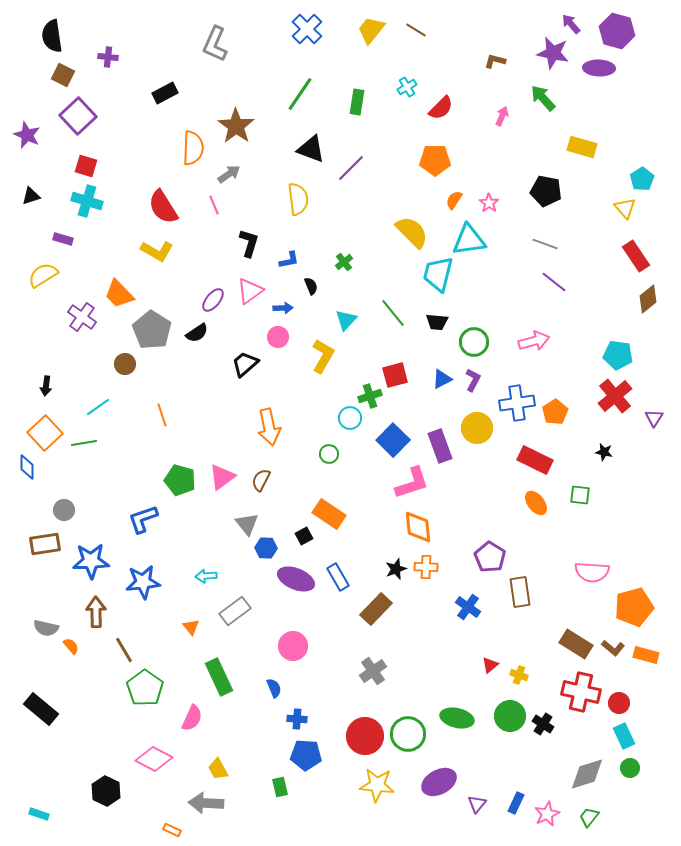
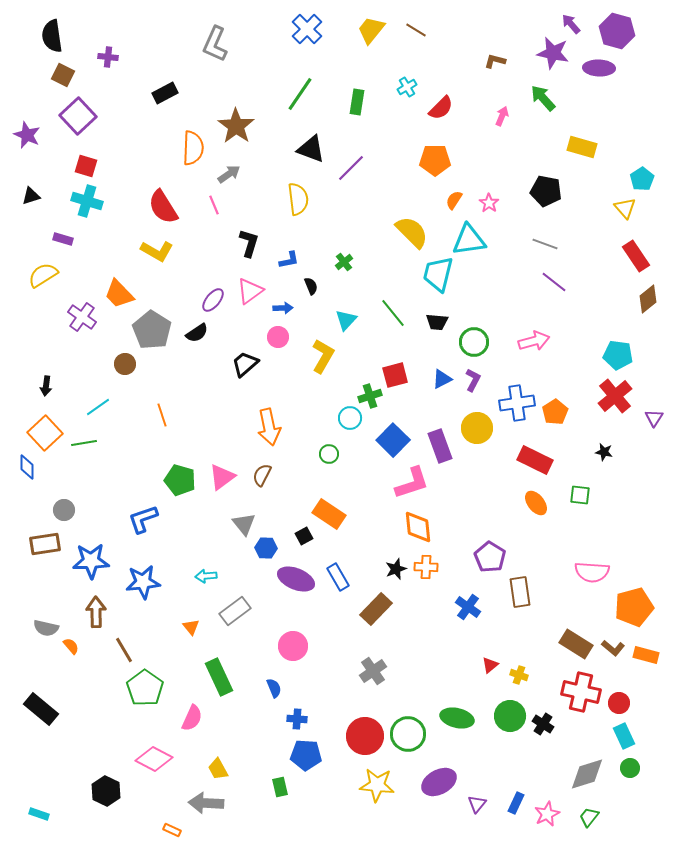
brown semicircle at (261, 480): moved 1 px right, 5 px up
gray triangle at (247, 524): moved 3 px left
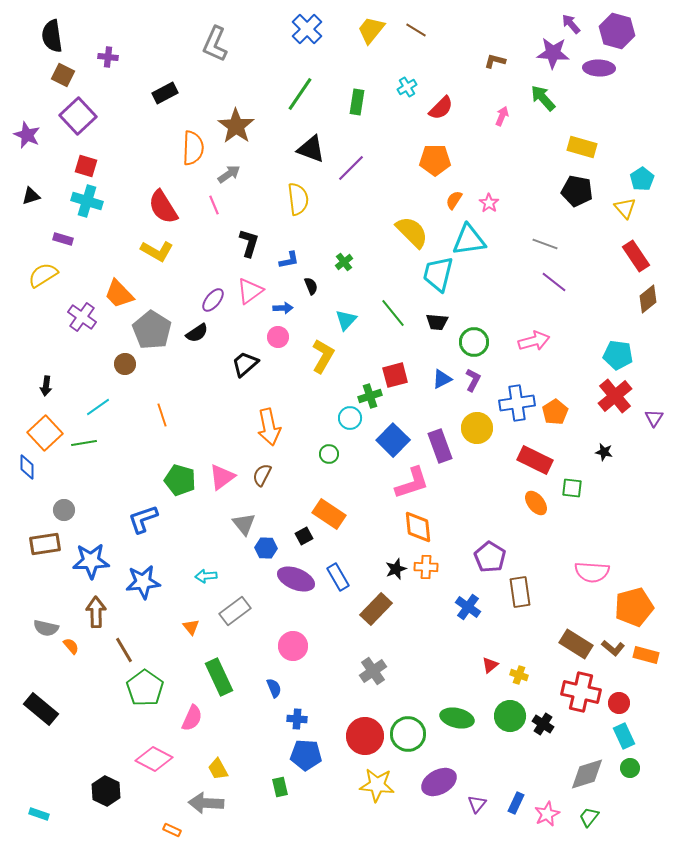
purple star at (553, 53): rotated 8 degrees counterclockwise
black pentagon at (546, 191): moved 31 px right
green square at (580, 495): moved 8 px left, 7 px up
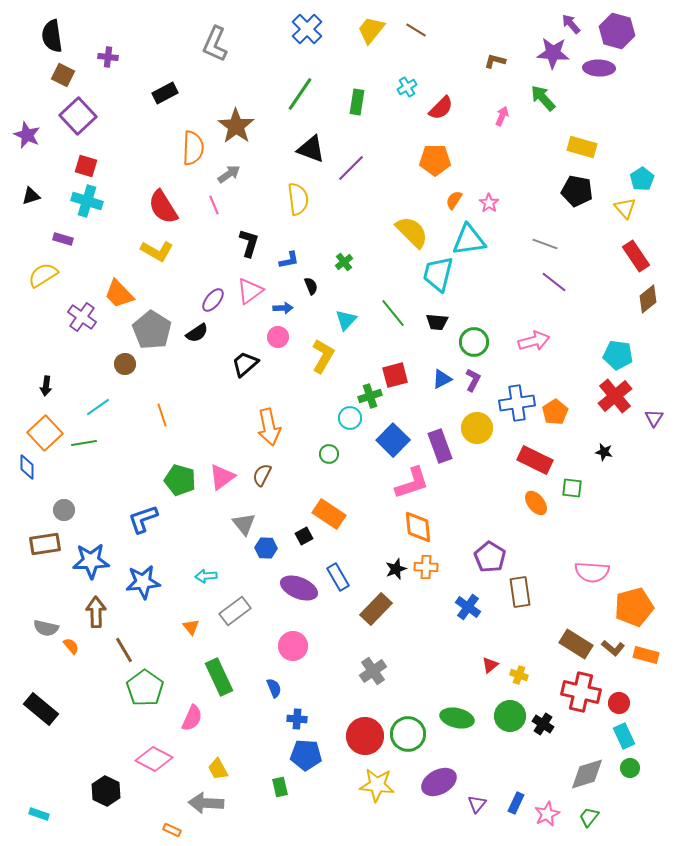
purple ellipse at (296, 579): moved 3 px right, 9 px down
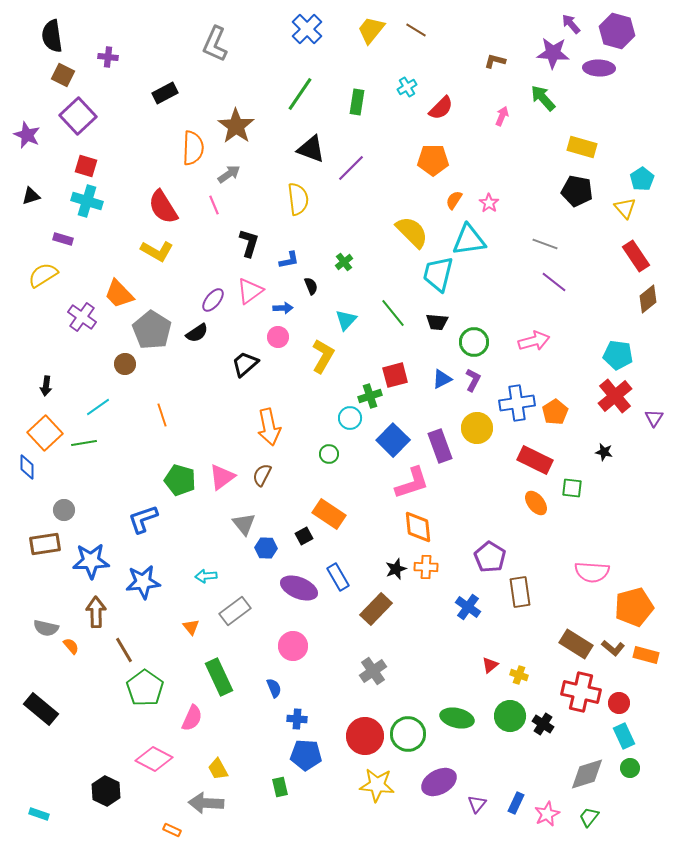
orange pentagon at (435, 160): moved 2 px left
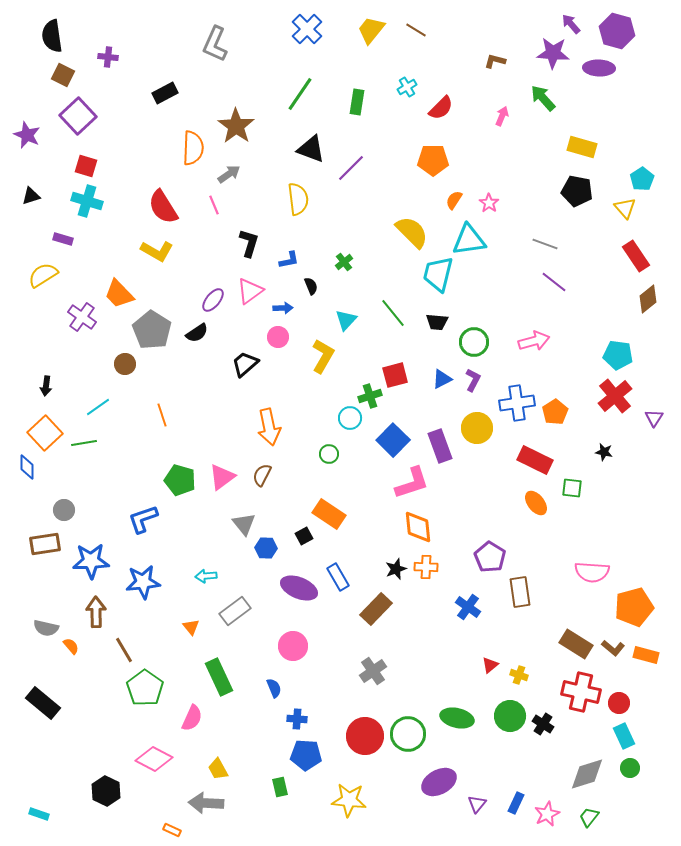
black rectangle at (41, 709): moved 2 px right, 6 px up
yellow star at (377, 785): moved 28 px left, 15 px down
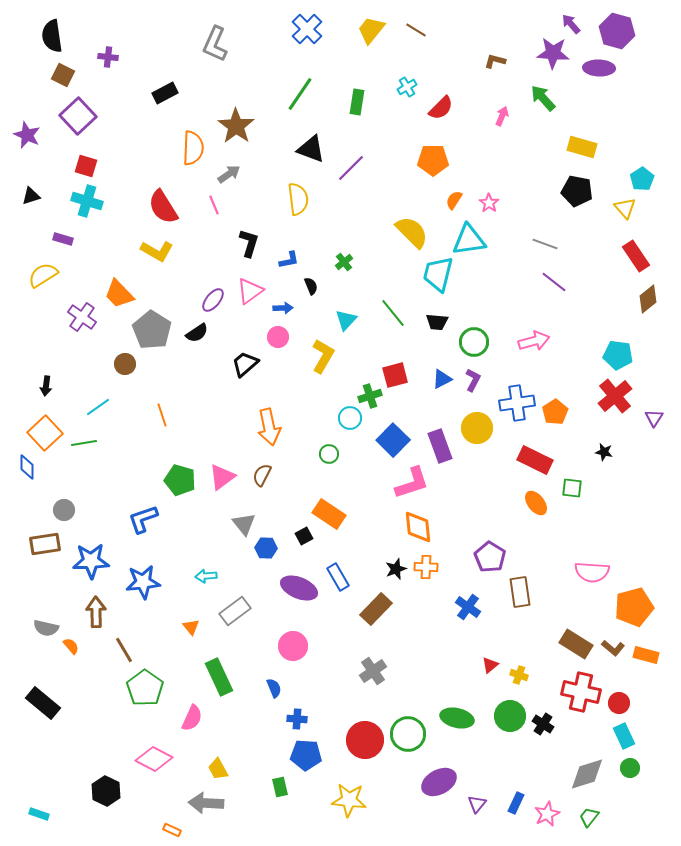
red circle at (365, 736): moved 4 px down
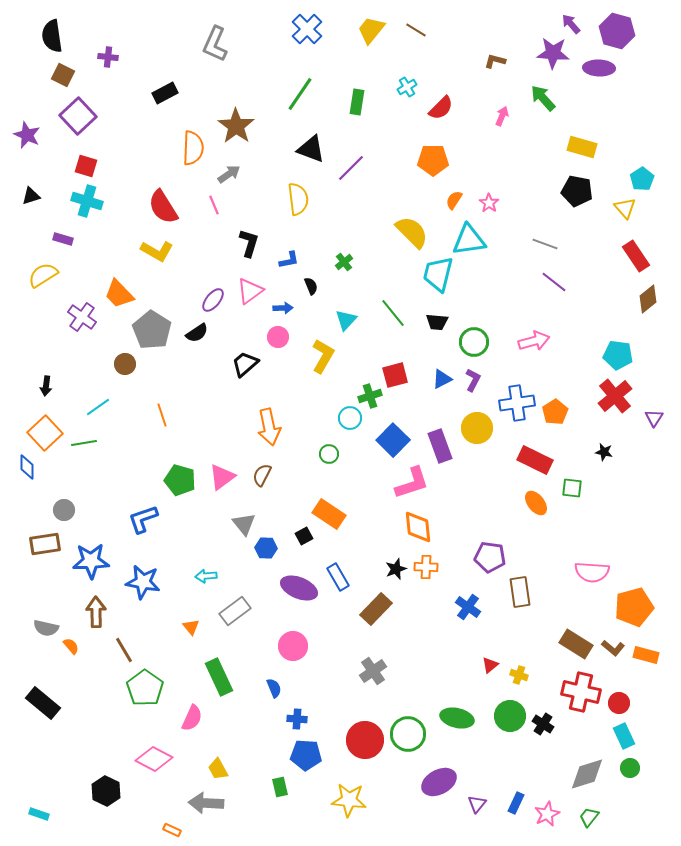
purple pentagon at (490, 557): rotated 24 degrees counterclockwise
blue star at (143, 582): rotated 16 degrees clockwise
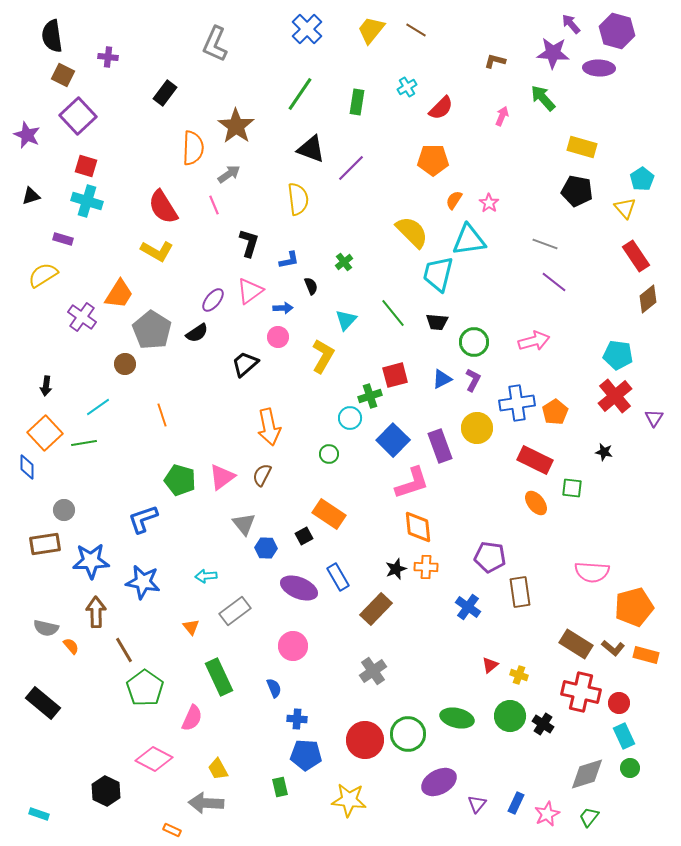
black rectangle at (165, 93): rotated 25 degrees counterclockwise
orange trapezoid at (119, 294): rotated 104 degrees counterclockwise
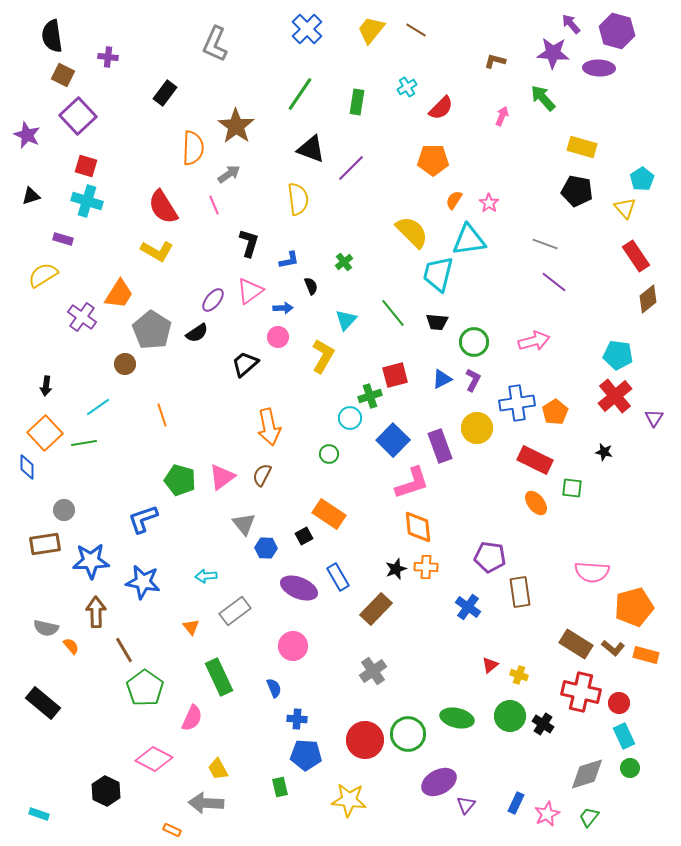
purple triangle at (477, 804): moved 11 px left, 1 px down
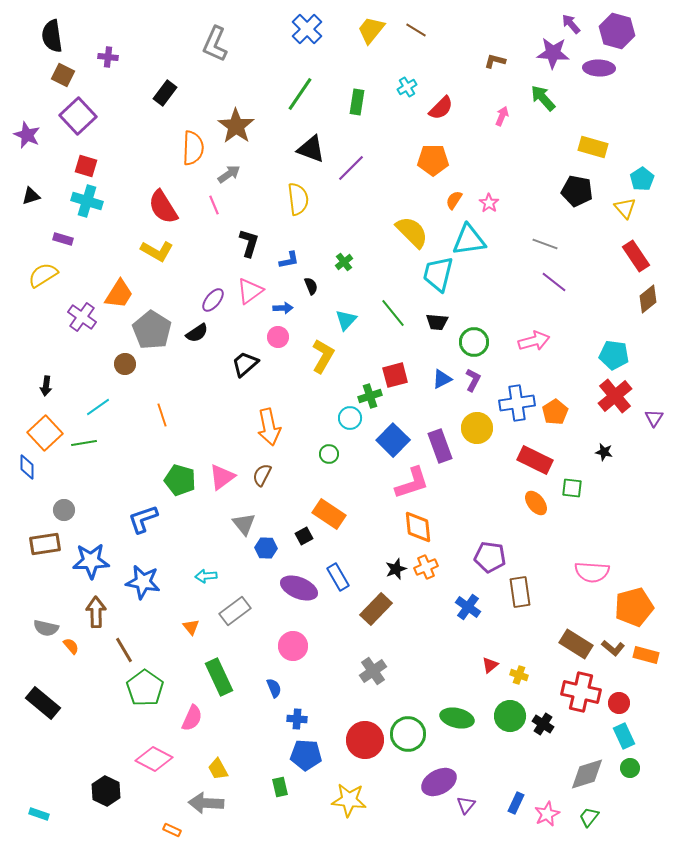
yellow rectangle at (582, 147): moved 11 px right
cyan pentagon at (618, 355): moved 4 px left
orange cross at (426, 567): rotated 25 degrees counterclockwise
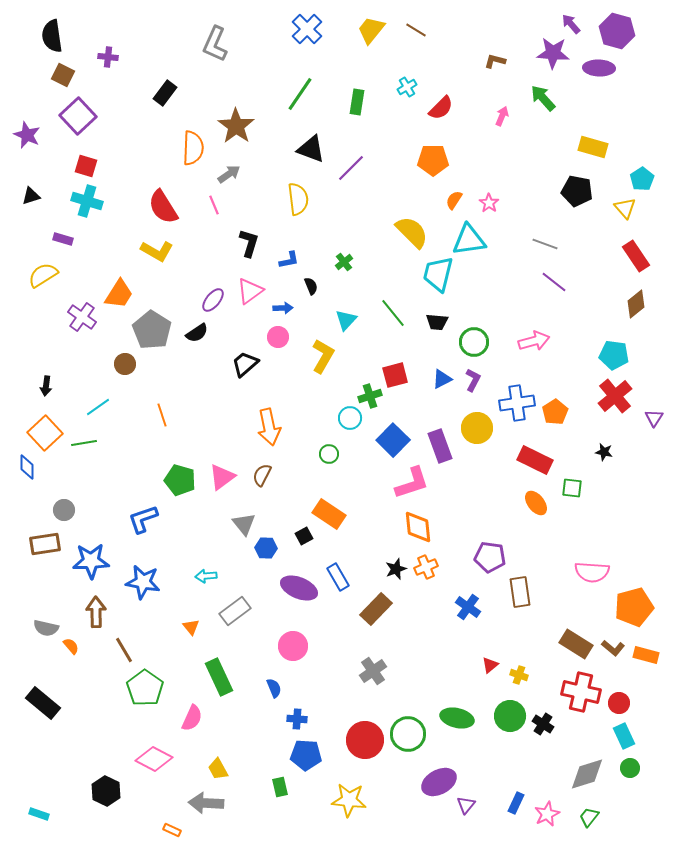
brown diamond at (648, 299): moved 12 px left, 5 px down
